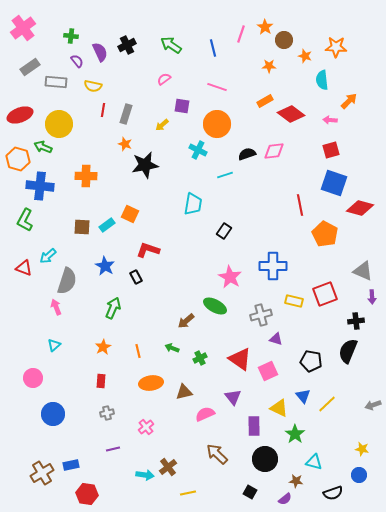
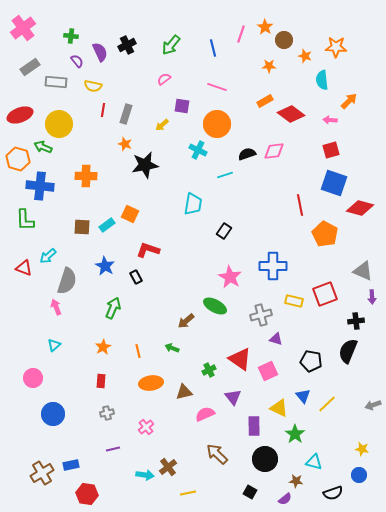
green arrow at (171, 45): rotated 85 degrees counterclockwise
green L-shape at (25, 220): rotated 30 degrees counterclockwise
green cross at (200, 358): moved 9 px right, 12 px down
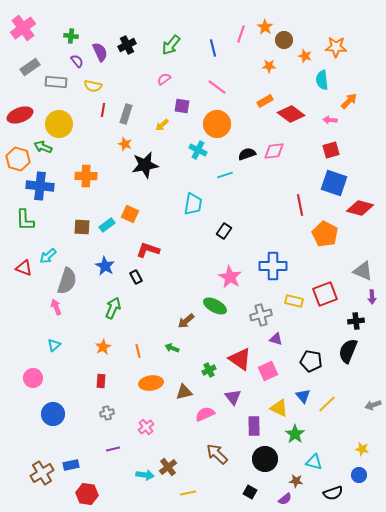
pink line at (217, 87): rotated 18 degrees clockwise
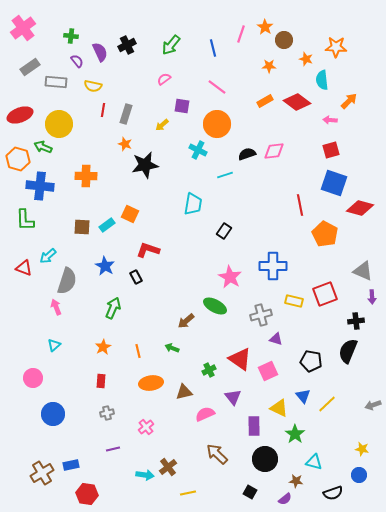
orange star at (305, 56): moved 1 px right, 3 px down
red diamond at (291, 114): moved 6 px right, 12 px up
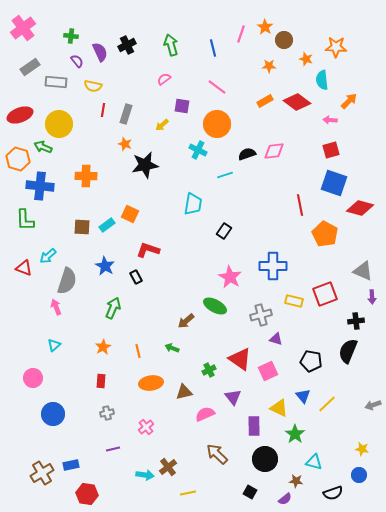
green arrow at (171, 45): rotated 125 degrees clockwise
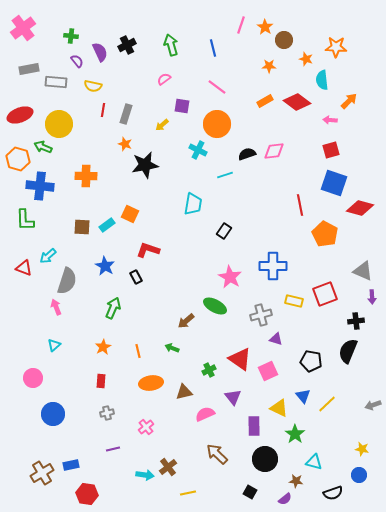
pink line at (241, 34): moved 9 px up
gray rectangle at (30, 67): moved 1 px left, 2 px down; rotated 24 degrees clockwise
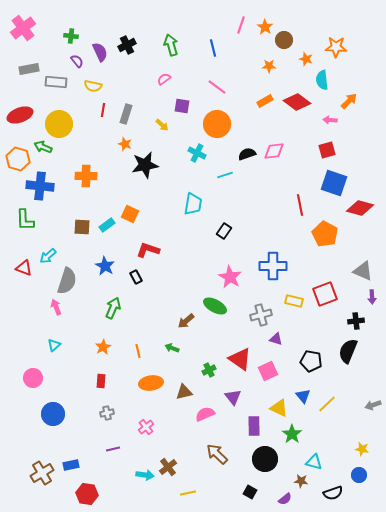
yellow arrow at (162, 125): rotated 96 degrees counterclockwise
cyan cross at (198, 150): moved 1 px left, 3 px down
red square at (331, 150): moved 4 px left
green star at (295, 434): moved 3 px left
brown star at (296, 481): moved 5 px right
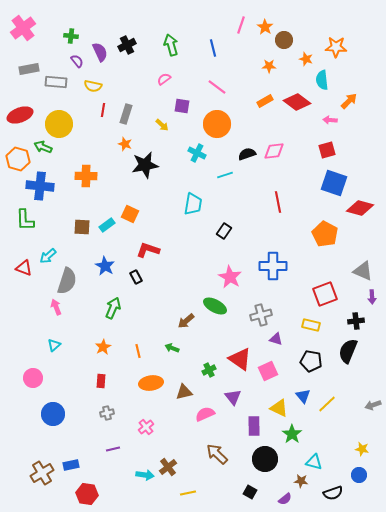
red line at (300, 205): moved 22 px left, 3 px up
yellow rectangle at (294, 301): moved 17 px right, 24 px down
